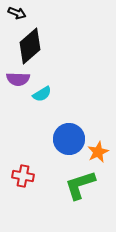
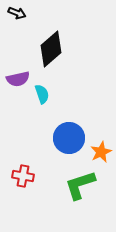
black diamond: moved 21 px right, 3 px down
purple semicircle: rotated 15 degrees counterclockwise
cyan semicircle: rotated 78 degrees counterclockwise
blue circle: moved 1 px up
orange star: moved 3 px right
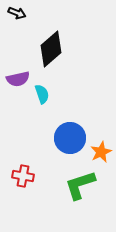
blue circle: moved 1 px right
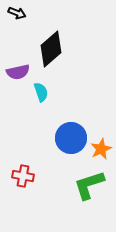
purple semicircle: moved 7 px up
cyan semicircle: moved 1 px left, 2 px up
blue circle: moved 1 px right
orange star: moved 3 px up
green L-shape: moved 9 px right
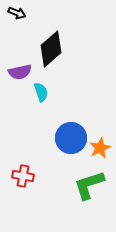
purple semicircle: moved 2 px right
orange star: moved 1 px left, 1 px up
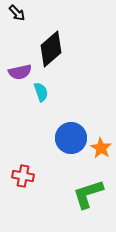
black arrow: rotated 24 degrees clockwise
orange star: moved 1 px right; rotated 15 degrees counterclockwise
green L-shape: moved 1 px left, 9 px down
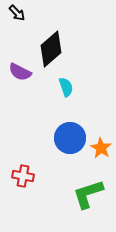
purple semicircle: rotated 40 degrees clockwise
cyan semicircle: moved 25 px right, 5 px up
blue circle: moved 1 px left
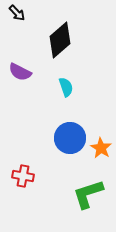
black diamond: moved 9 px right, 9 px up
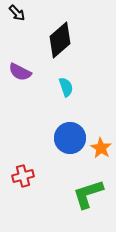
red cross: rotated 25 degrees counterclockwise
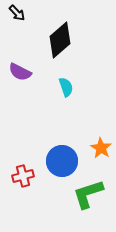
blue circle: moved 8 px left, 23 px down
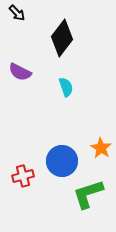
black diamond: moved 2 px right, 2 px up; rotated 12 degrees counterclockwise
